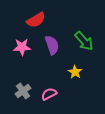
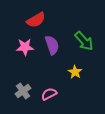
pink star: moved 3 px right
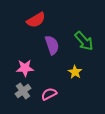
pink star: moved 21 px down
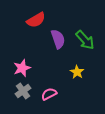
green arrow: moved 1 px right, 1 px up
purple semicircle: moved 6 px right, 6 px up
pink star: moved 3 px left; rotated 18 degrees counterclockwise
yellow star: moved 2 px right
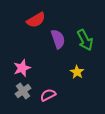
green arrow: rotated 15 degrees clockwise
pink semicircle: moved 1 px left, 1 px down
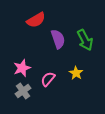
yellow star: moved 1 px left, 1 px down
pink semicircle: moved 16 px up; rotated 21 degrees counterclockwise
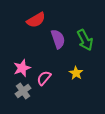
pink semicircle: moved 4 px left, 1 px up
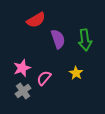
green arrow: rotated 20 degrees clockwise
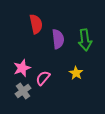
red semicircle: moved 4 px down; rotated 72 degrees counterclockwise
purple semicircle: rotated 12 degrees clockwise
pink semicircle: moved 1 px left
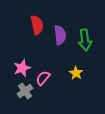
red semicircle: moved 1 px right, 1 px down
purple semicircle: moved 2 px right, 4 px up
gray cross: moved 2 px right
